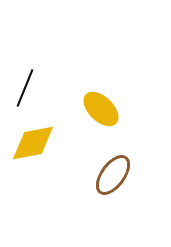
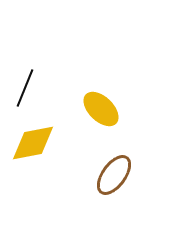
brown ellipse: moved 1 px right
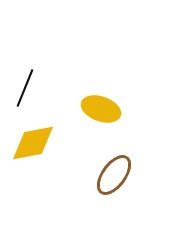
yellow ellipse: rotated 24 degrees counterclockwise
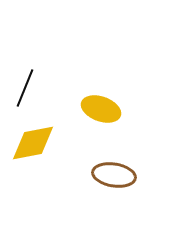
brown ellipse: rotated 63 degrees clockwise
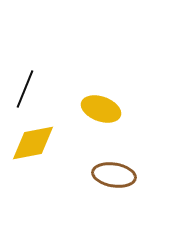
black line: moved 1 px down
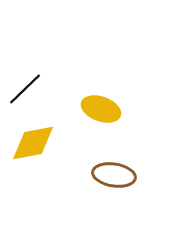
black line: rotated 24 degrees clockwise
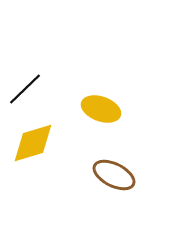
yellow diamond: rotated 6 degrees counterclockwise
brown ellipse: rotated 18 degrees clockwise
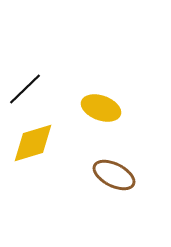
yellow ellipse: moved 1 px up
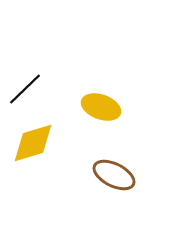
yellow ellipse: moved 1 px up
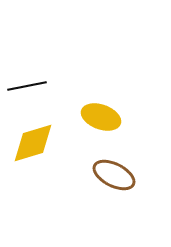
black line: moved 2 px right, 3 px up; rotated 33 degrees clockwise
yellow ellipse: moved 10 px down
